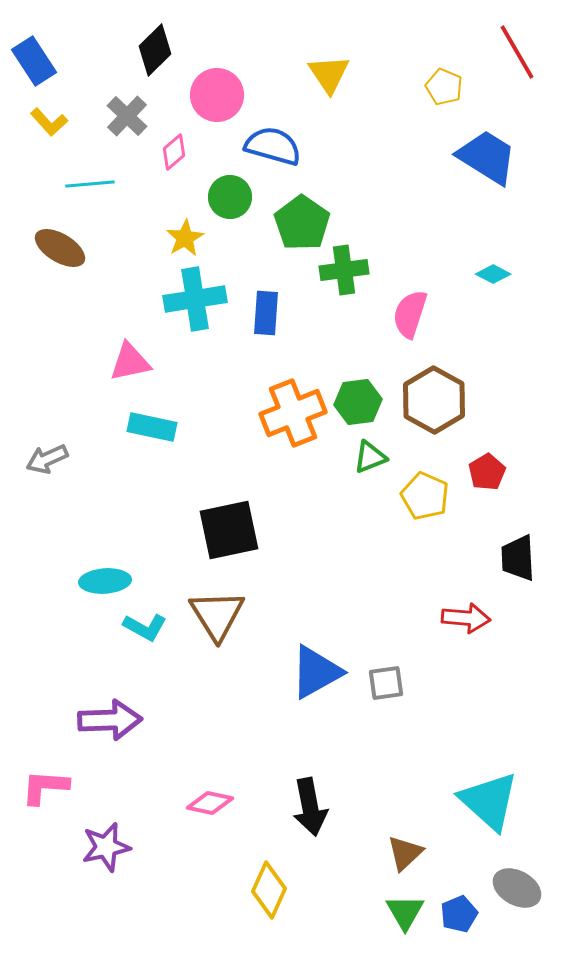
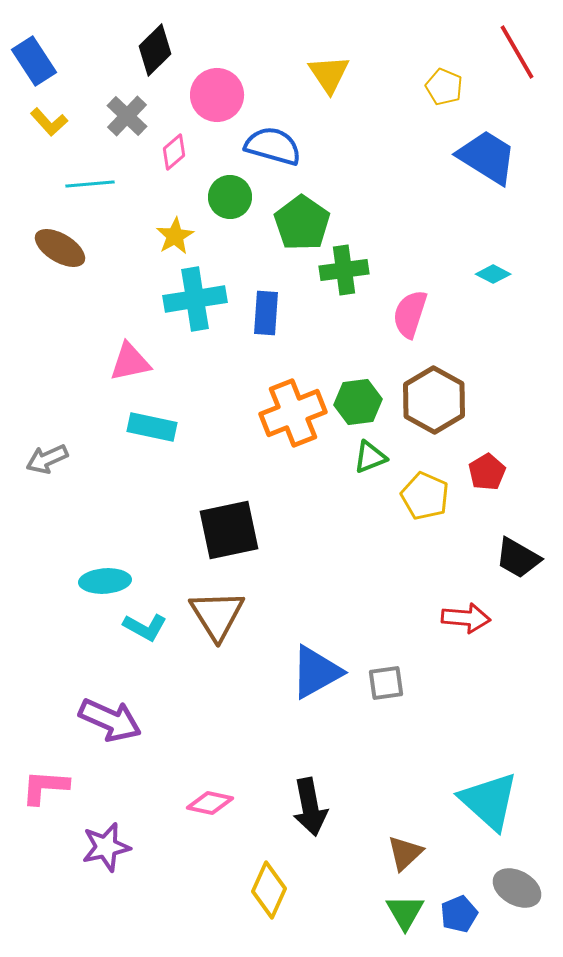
yellow star at (185, 238): moved 10 px left, 2 px up
black trapezoid at (518, 558): rotated 57 degrees counterclockwise
purple arrow at (110, 720): rotated 26 degrees clockwise
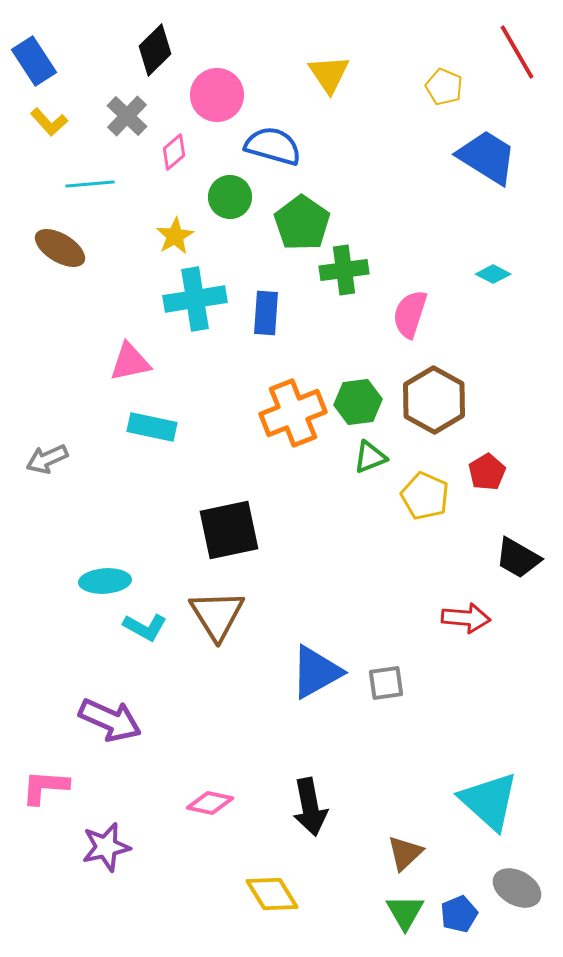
yellow diamond at (269, 890): moved 3 px right, 4 px down; rotated 56 degrees counterclockwise
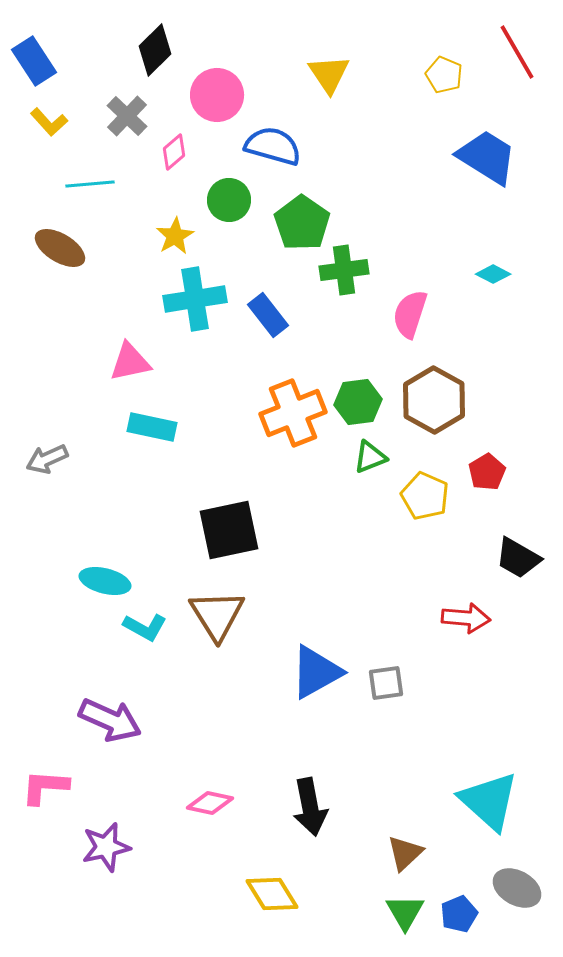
yellow pentagon at (444, 87): moved 12 px up
green circle at (230, 197): moved 1 px left, 3 px down
blue rectangle at (266, 313): moved 2 px right, 2 px down; rotated 42 degrees counterclockwise
cyan ellipse at (105, 581): rotated 18 degrees clockwise
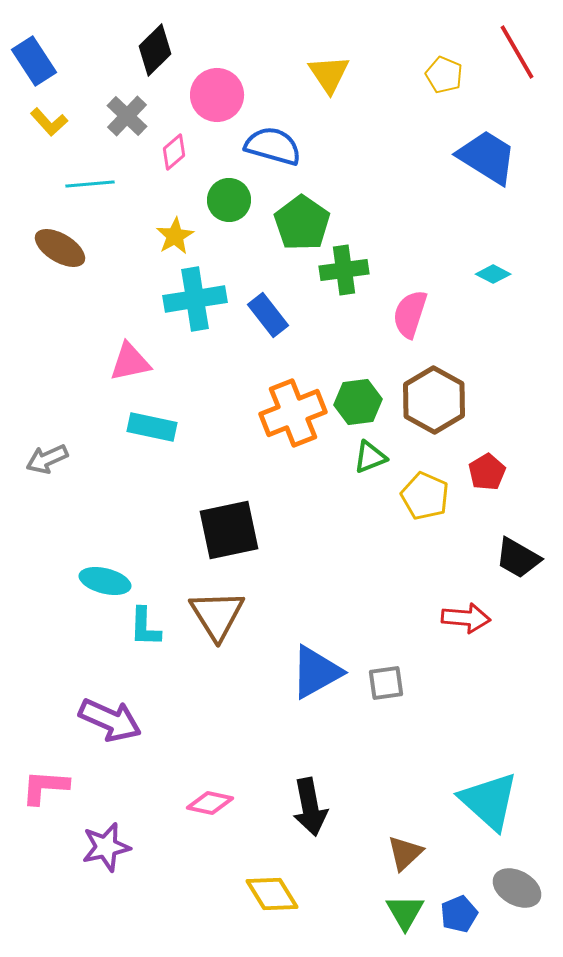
cyan L-shape at (145, 627): rotated 63 degrees clockwise
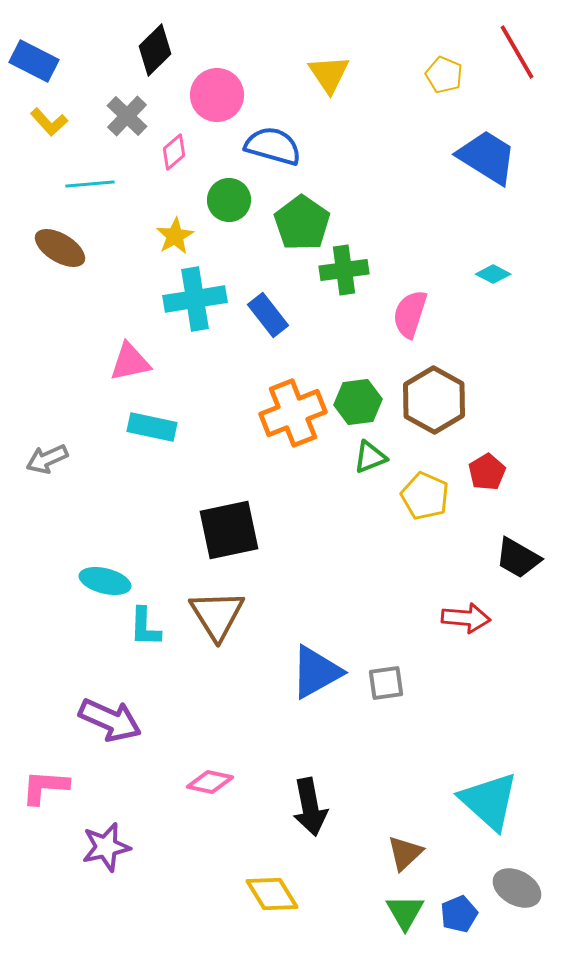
blue rectangle at (34, 61): rotated 30 degrees counterclockwise
pink diamond at (210, 803): moved 21 px up
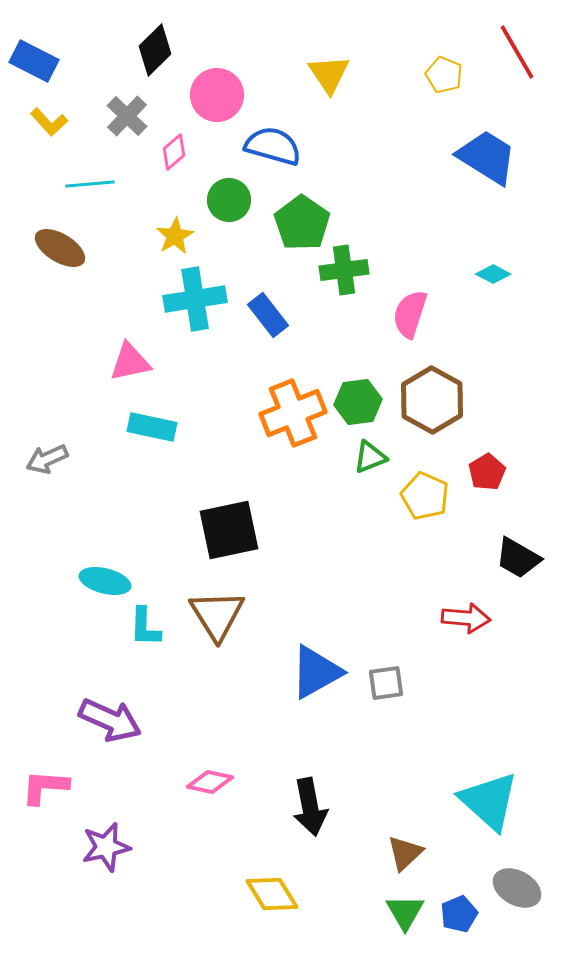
brown hexagon at (434, 400): moved 2 px left
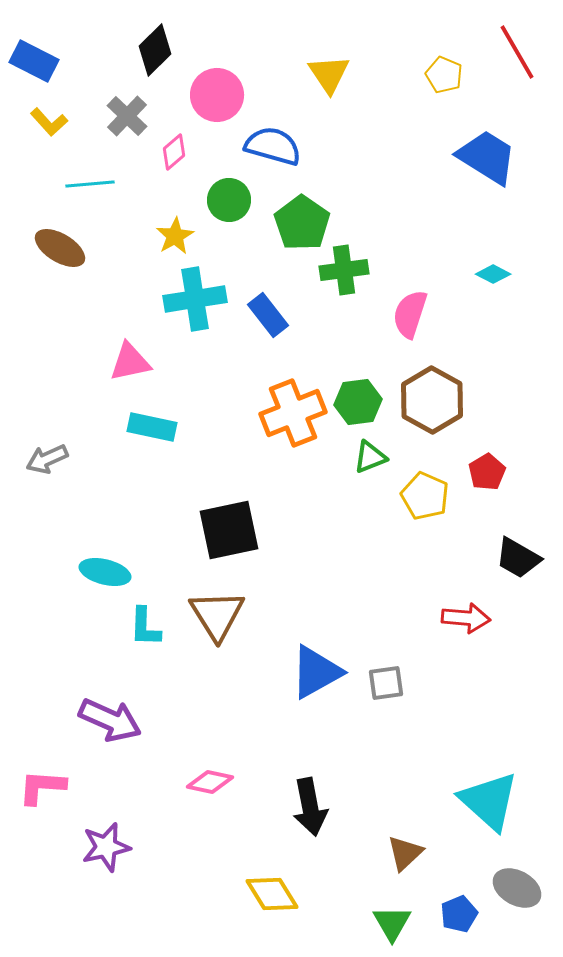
cyan ellipse at (105, 581): moved 9 px up
pink L-shape at (45, 787): moved 3 px left
green triangle at (405, 912): moved 13 px left, 11 px down
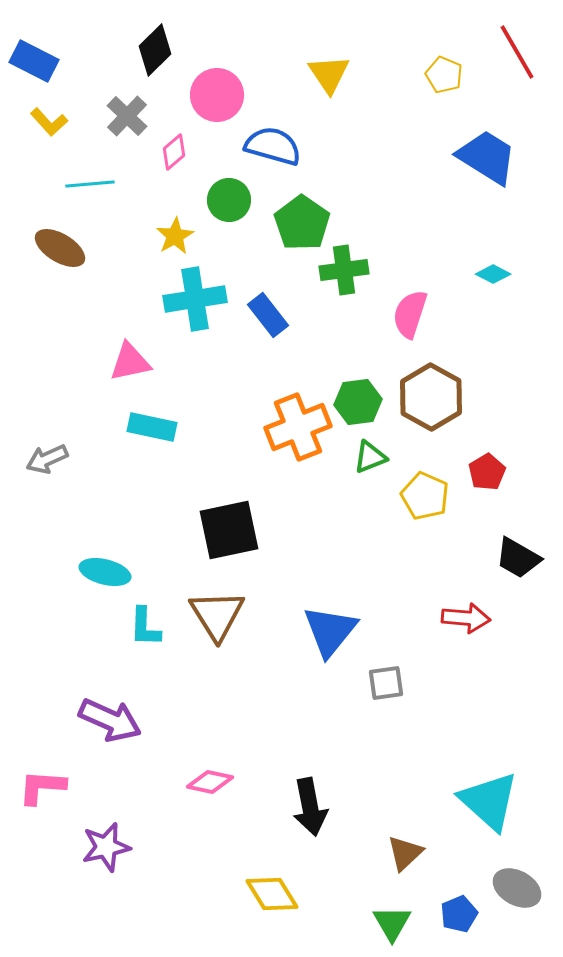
brown hexagon at (432, 400): moved 1 px left, 3 px up
orange cross at (293, 413): moved 5 px right, 14 px down
blue triangle at (316, 672): moved 14 px right, 41 px up; rotated 22 degrees counterclockwise
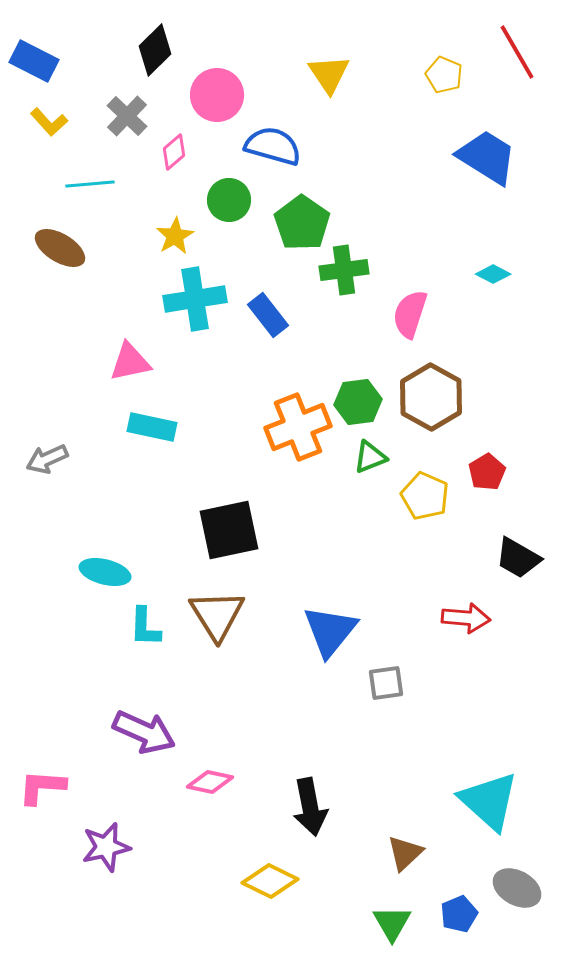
purple arrow at (110, 720): moved 34 px right, 12 px down
yellow diamond at (272, 894): moved 2 px left, 13 px up; rotated 32 degrees counterclockwise
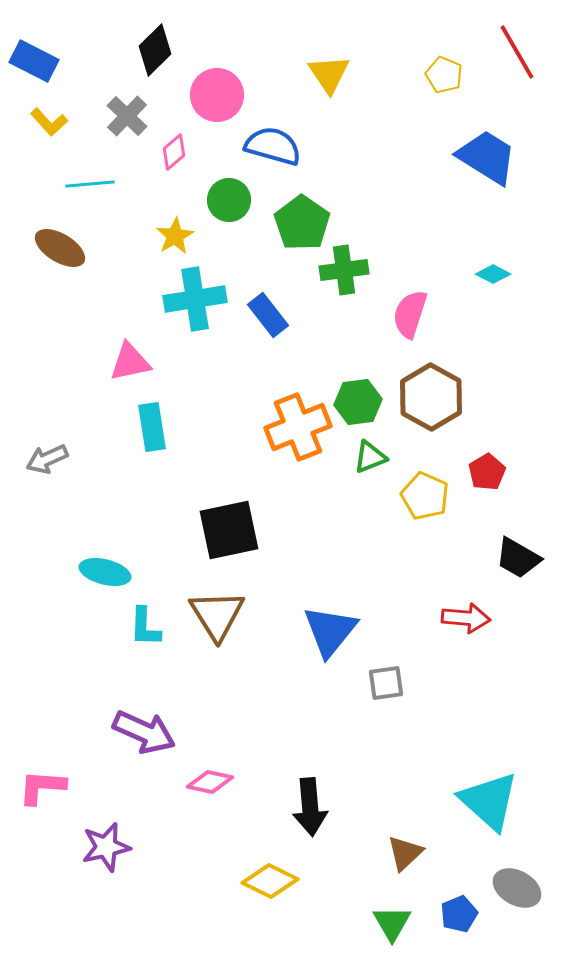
cyan rectangle at (152, 427): rotated 69 degrees clockwise
black arrow at (310, 807): rotated 6 degrees clockwise
